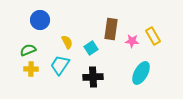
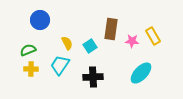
yellow semicircle: moved 1 px down
cyan square: moved 1 px left, 2 px up
cyan ellipse: rotated 15 degrees clockwise
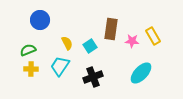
cyan trapezoid: moved 1 px down
black cross: rotated 18 degrees counterclockwise
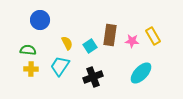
brown rectangle: moved 1 px left, 6 px down
green semicircle: rotated 28 degrees clockwise
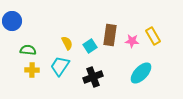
blue circle: moved 28 px left, 1 px down
yellow cross: moved 1 px right, 1 px down
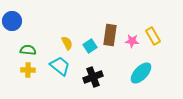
cyan trapezoid: rotated 95 degrees clockwise
yellow cross: moved 4 px left
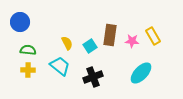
blue circle: moved 8 px right, 1 px down
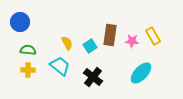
black cross: rotated 30 degrees counterclockwise
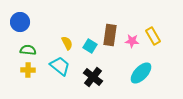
cyan square: rotated 24 degrees counterclockwise
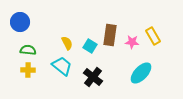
pink star: moved 1 px down
cyan trapezoid: moved 2 px right
